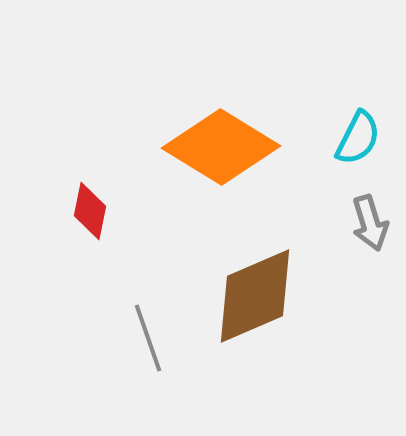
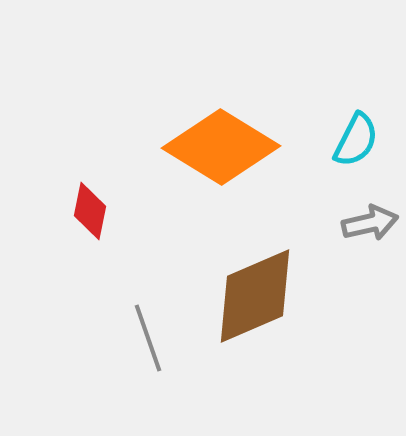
cyan semicircle: moved 2 px left, 2 px down
gray arrow: rotated 86 degrees counterclockwise
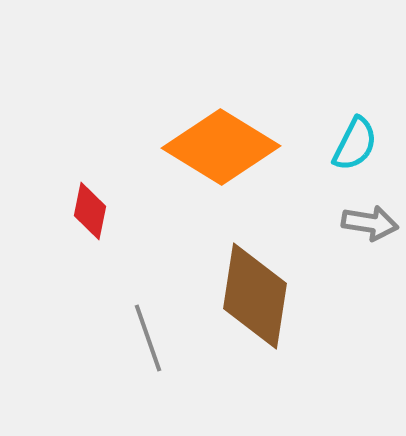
cyan semicircle: moved 1 px left, 4 px down
gray arrow: rotated 22 degrees clockwise
brown diamond: rotated 58 degrees counterclockwise
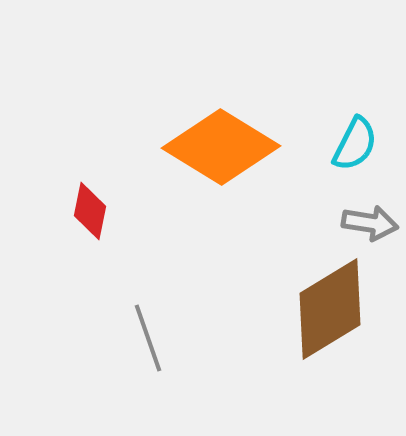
brown diamond: moved 75 px right, 13 px down; rotated 50 degrees clockwise
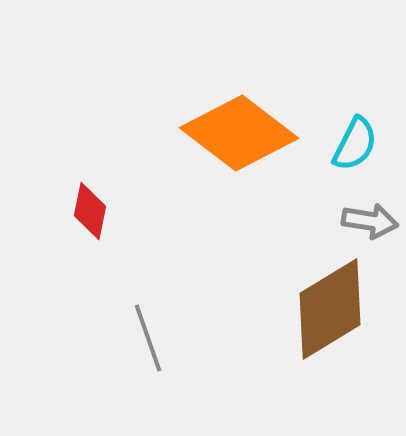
orange diamond: moved 18 px right, 14 px up; rotated 6 degrees clockwise
gray arrow: moved 2 px up
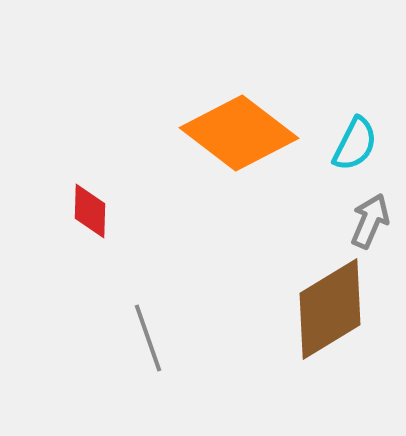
red diamond: rotated 10 degrees counterclockwise
gray arrow: rotated 76 degrees counterclockwise
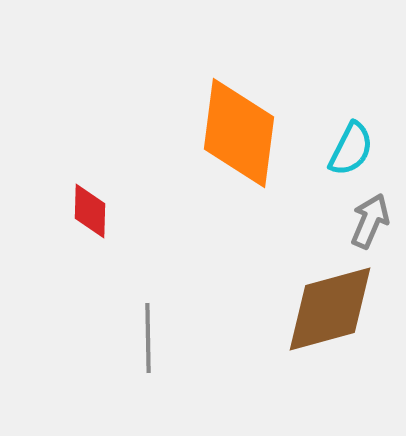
orange diamond: rotated 60 degrees clockwise
cyan semicircle: moved 4 px left, 5 px down
brown diamond: rotated 16 degrees clockwise
gray line: rotated 18 degrees clockwise
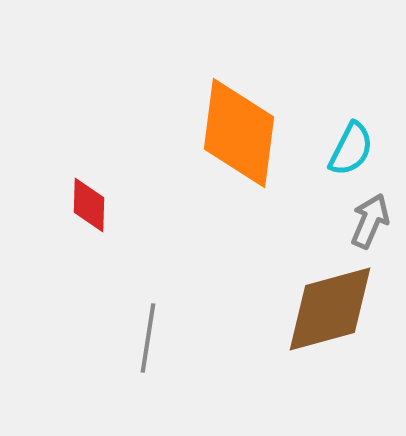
red diamond: moved 1 px left, 6 px up
gray line: rotated 10 degrees clockwise
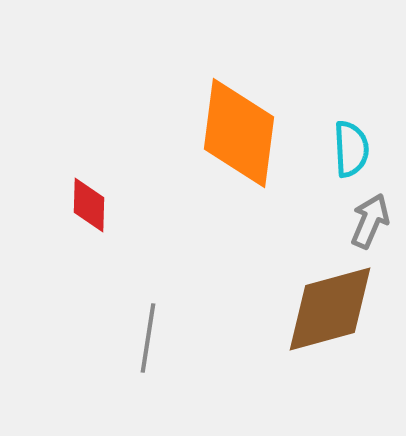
cyan semicircle: rotated 30 degrees counterclockwise
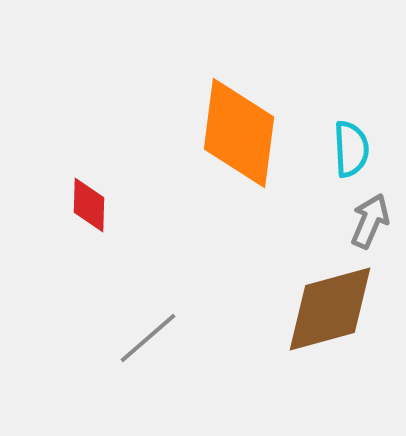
gray line: rotated 40 degrees clockwise
